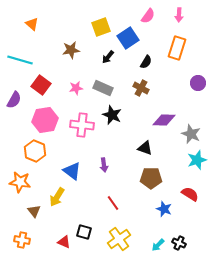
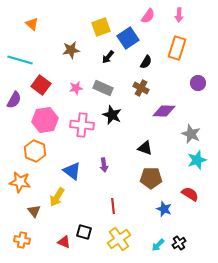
purple diamond: moved 9 px up
red line: moved 3 px down; rotated 28 degrees clockwise
black cross: rotated 32 degrees clockwise
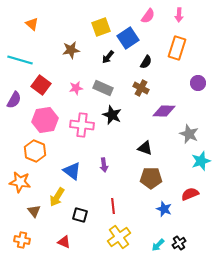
gray star: moved 2 px left
cyan star: moved 4 px right, 1 px down
red semicircle: rotated 54 degrees counterclockwise
black square: moved 4 px left, 17 px up
yellow cross: moved 2 px up
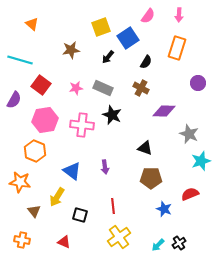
purple arrow: moved 1 px right, 2 px down
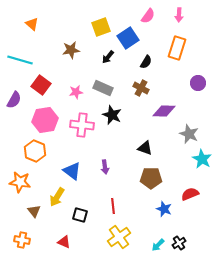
pink star: moved 4 px down
cyan star: moved 1 px right, 2 px up; rotated 24 degrees counterclockwise
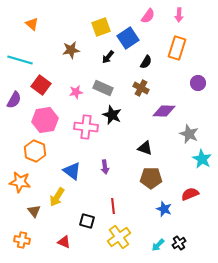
pink cross: moved 4 px right, 2 px down
black square: moved 7 px right, 6 px down
